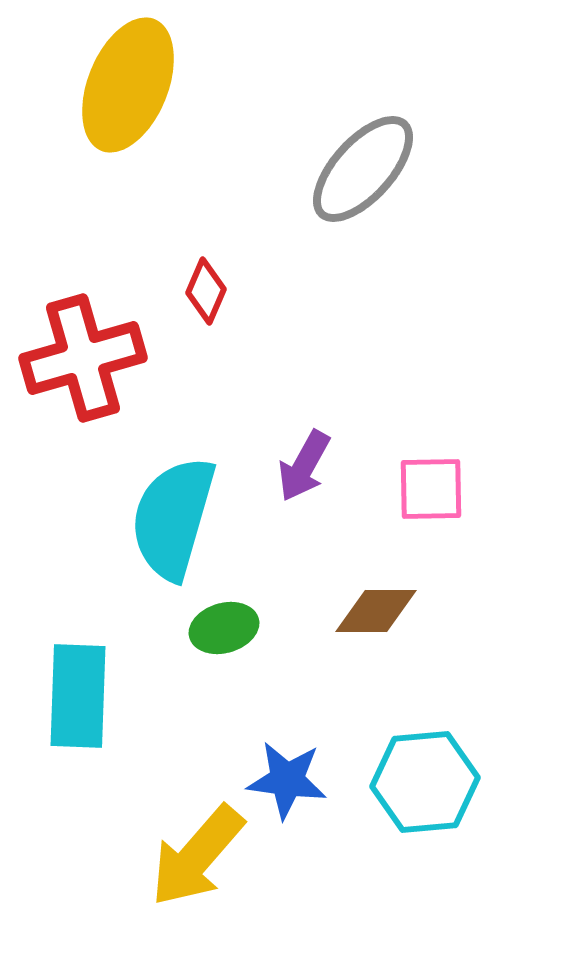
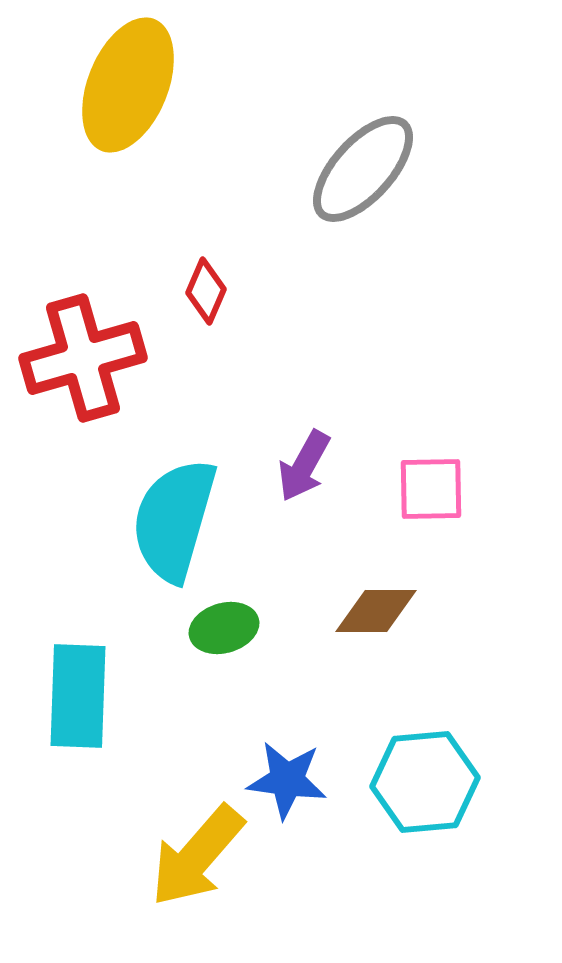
cyan semicircle: moved 1 px right, 2 px down
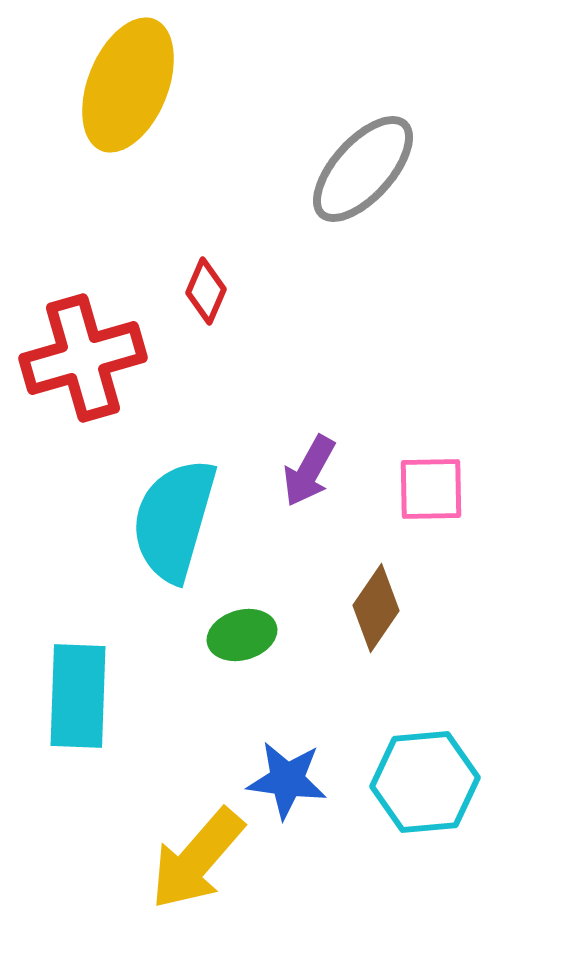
purple arrow: moved 5 px right, 5 px down
brown diamond: moved 3 px up; rotated 56 degrees counterclockwise
green ellipse: moved 18 px right, 7 px down
yellow arrow: moved 3 px down
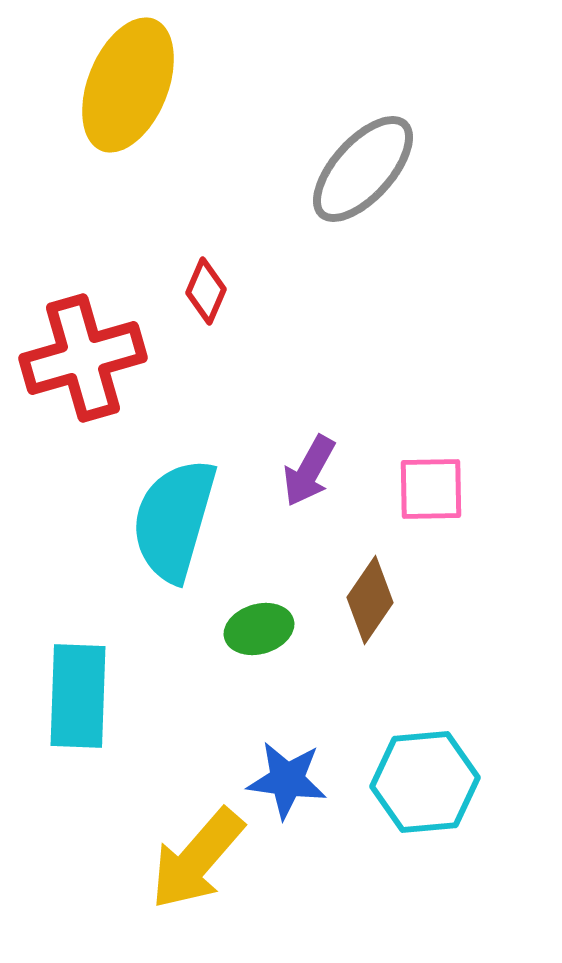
brown diamond: moved 6 px left, 8 px up
green ellipse: moved 17 px right, 6 px up
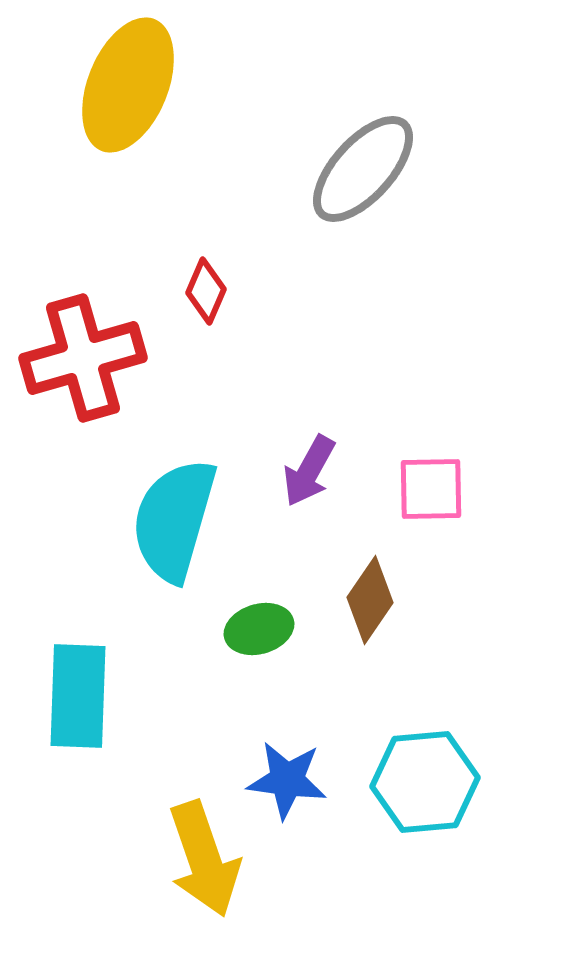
yellow arrow: moved 7 px right; rotated 60 degrees counterclockwise
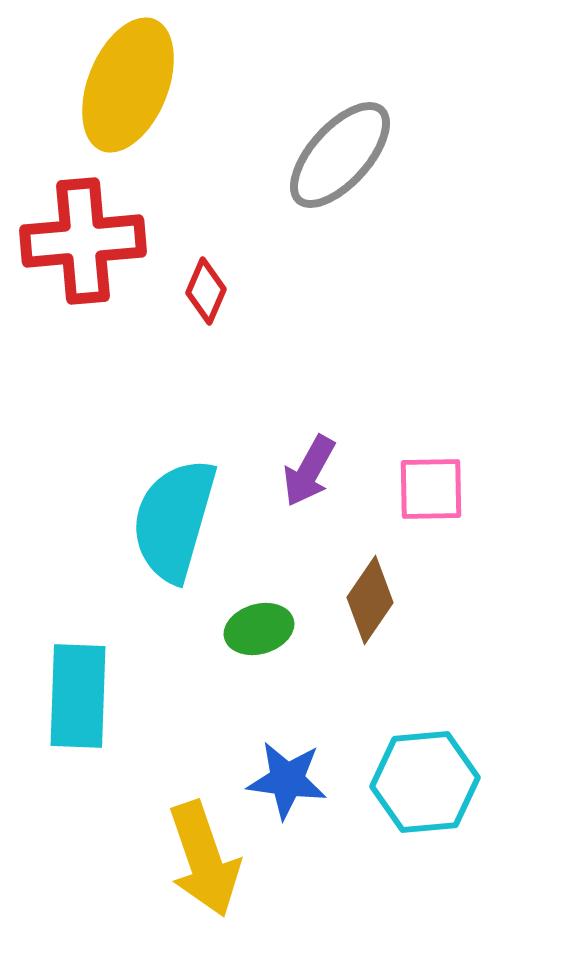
gray ellipse: moved 23 px left, 14 px up
red cross: moved 117 px up; rotated 11 degrees clockwise
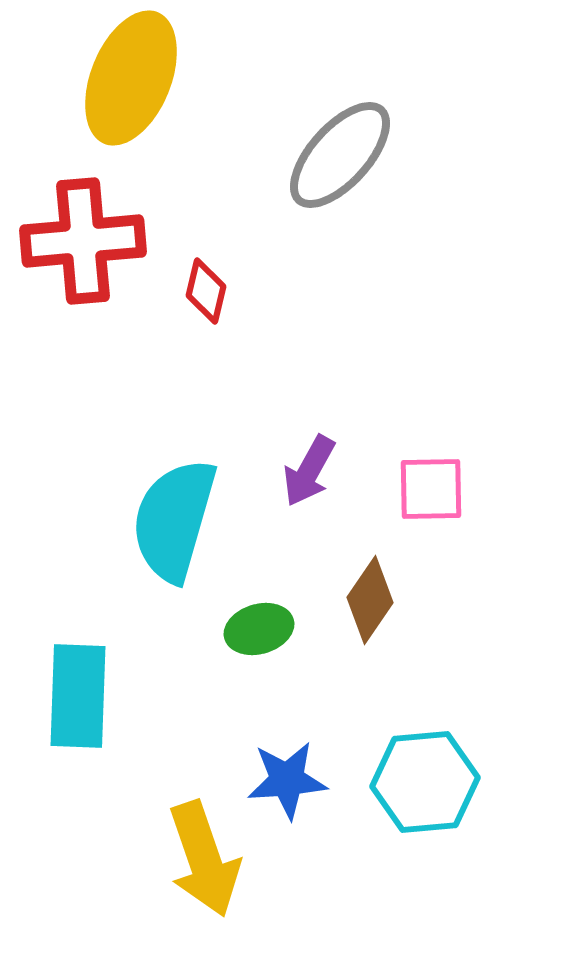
yellow ellipse: moved 3 px right, 7 px up
red diamond: rotated 10 degrees counterclockwise
blue star: rotated 12 degrees counterclockwise
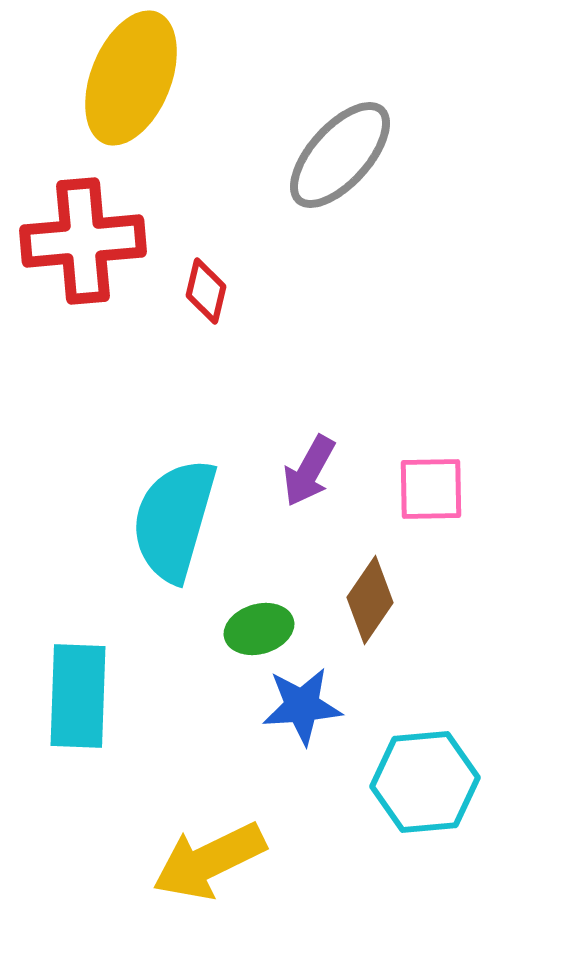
blue star: moved 15 px right, 74 px up
yellow arrow: moved 5 px right, 2 px down; rotated 83 degrees clockwise
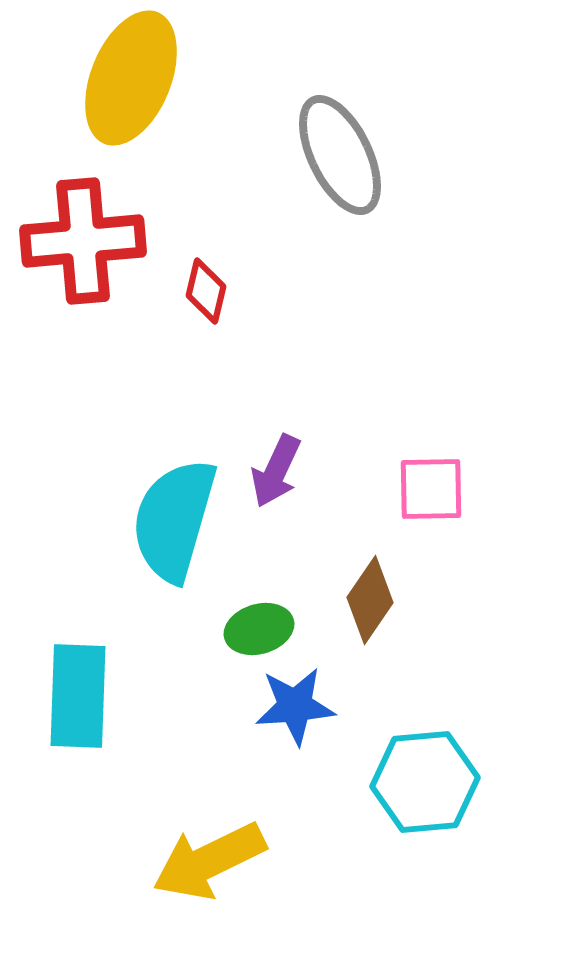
gray ellipse: rotated 68 degrees counterclockwise
purple arrow: moved 33 px left; rotated 4 degrees counterclockwise
blue star: moved 7 px left
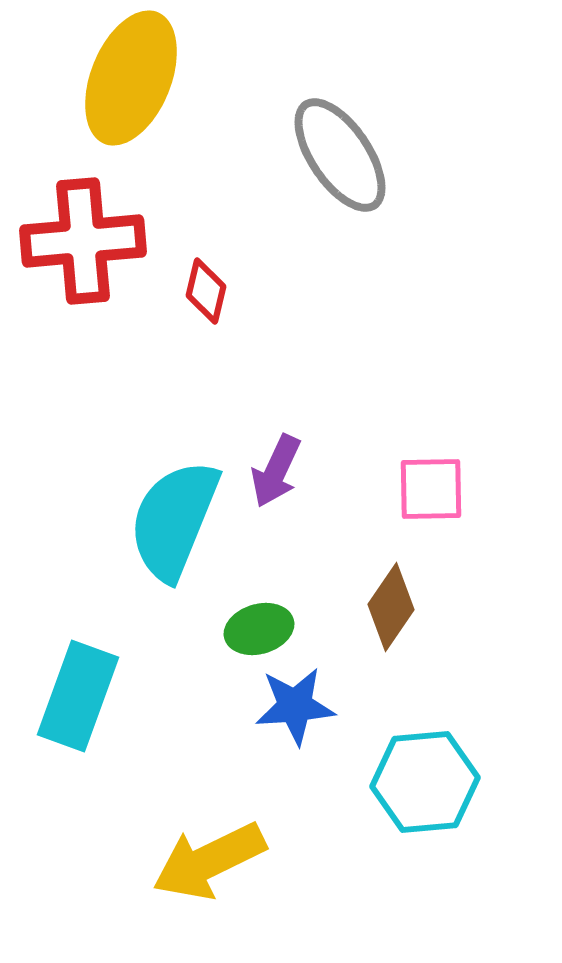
gray ellipse: rotated 8 degrees counterclockwise
cyan semicircle: rotated 6 degrees clockwise
brown diamond: moved 21 px right, 7 px down
cyan rectangle: rotated 18 degrees clockwise
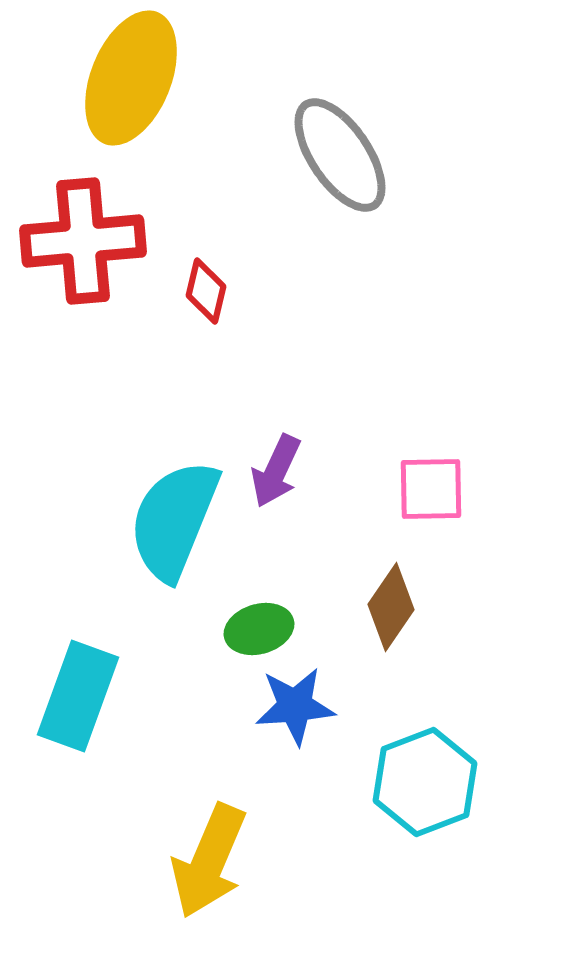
cyan hexagon: rotated 16 degrees counterclockwise
yellow arrow: rotated 41 degrees counterclockwise
